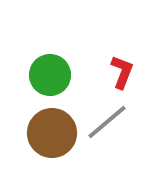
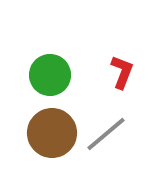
gray line: moved 1 px left, 12 px down
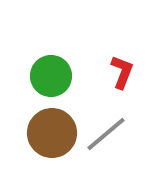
green circle: moved 1 px right, 1 px down
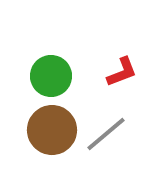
red L-shape: rotated 48 degrees clockwise
brown circle: moved 3 px up
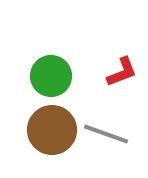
gray line: rotated 60 degrees clockwise
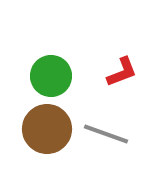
brown circle: moved 5 px left, 1 px up
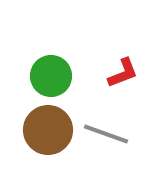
red L-shape: moved 1 px right, 1 px down
brown circle: moved 1 px right, 1 px down
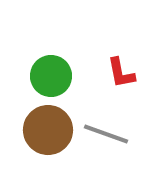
red L-shape: moved 2 px left; rotated 100 degrees clockwise
